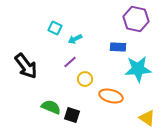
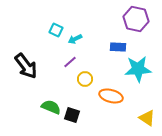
cyan square: moved 1 px right, 2 px down
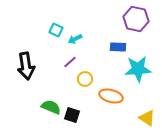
black arrow: rotated 28 degrees clockwise
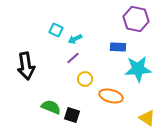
purple line: moved 3 px right, 4 px up
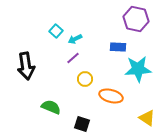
cyan square: moved 1 px down; rotated 16 degrees clockwise
black square: moved 10 px right, 9 px down
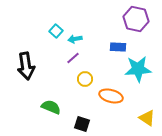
cyan arrow: rotated 16 degrees clockwise
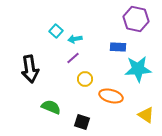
black arrow: moved 4 px right, 3 px down
yellow triangle: moved 1 px left, 3 px up
black square: moved 2 px up
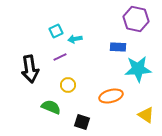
cyan square: rotated 24 degrees clockwise
purple line: moved 13 px left, 1 px up; rotated 16 degrees clockwise
yellow circle: moved 17 px left, 6 px down
orange ellipse: rotated 30 degrees counterclockwise
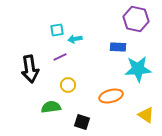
cyan square: moved 1 px right, 1 px up; rotated 16 degrees clockwise
green semicircle: rotated 30 degrees counterclockwise
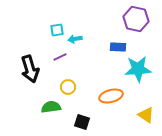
black arrow: rotated 8 degrees counterclockwise
yellow circle: moved 2 px down
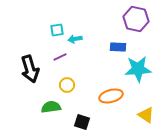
yellow circle: moved 1 px left, 2 px up
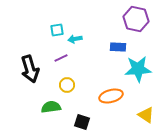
purple line: moved 1 px right, 1 px down
